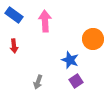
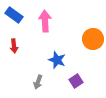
blue star: moved 13 px left
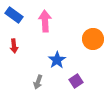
blue star: rotated 18 degrees clockwise
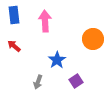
blue rectangle: rotated 48 degrees clockwise
red arrow: rotated 136 degrees clockwise
